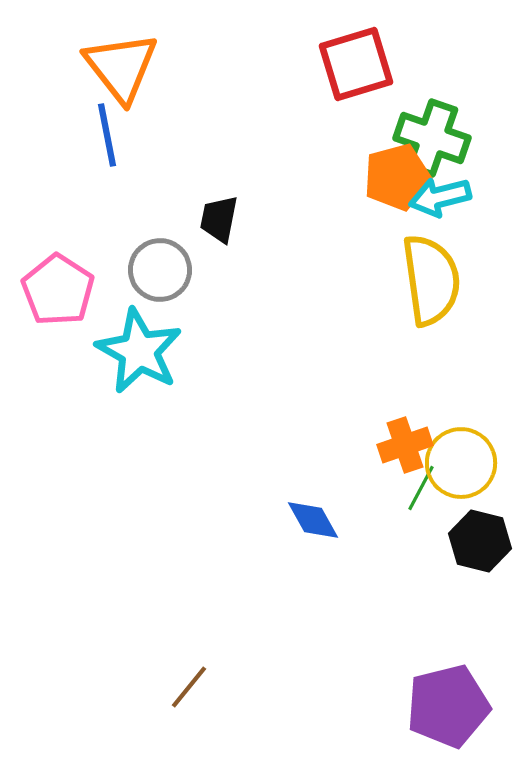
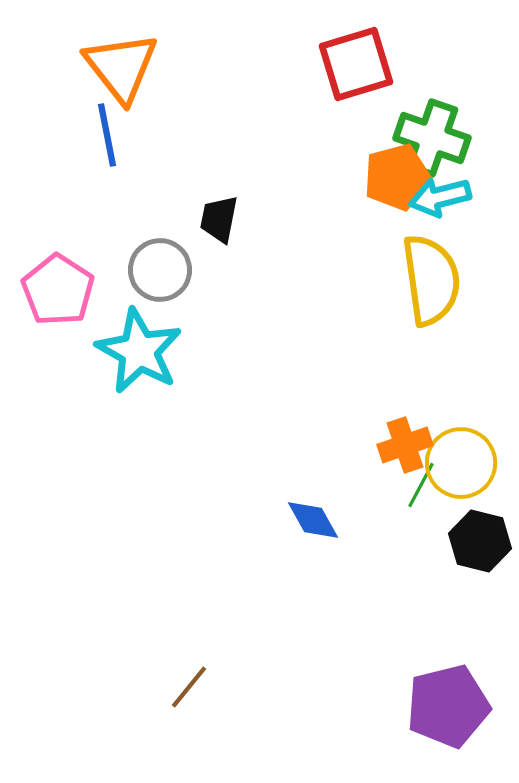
green line: moved 3 px up
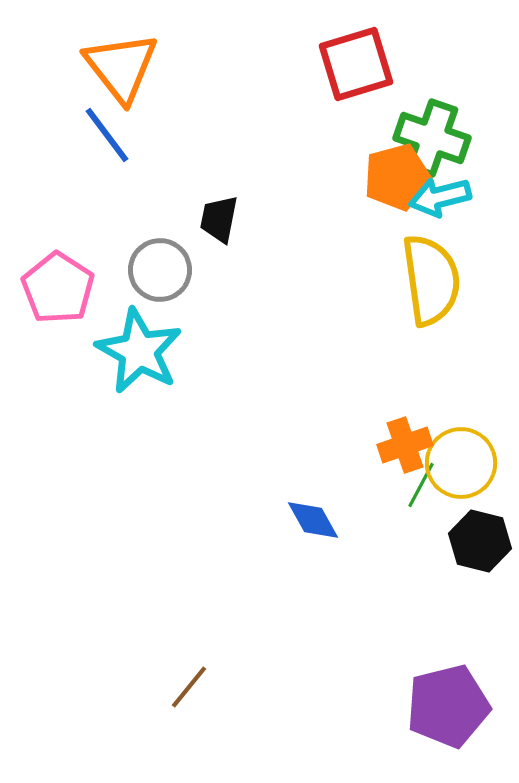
blue line: rotated 26 degrees counterclockwise
pink pentagon: moved 2 px up
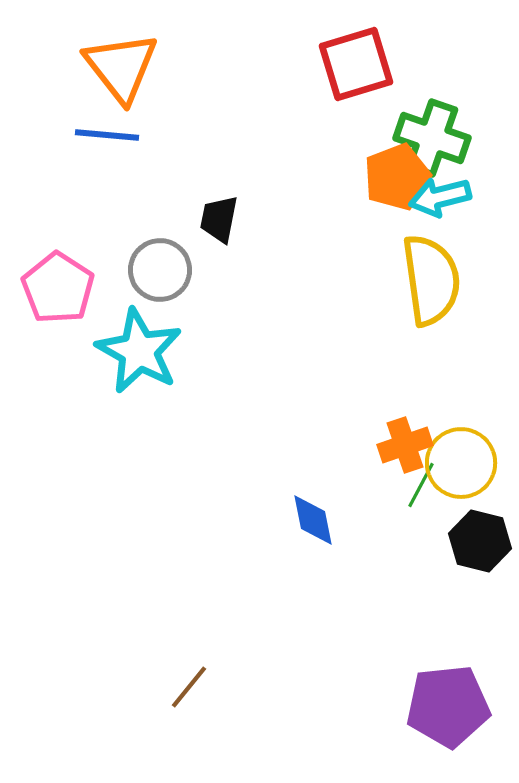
blue line: rotated 48 degrees counterclockwise
orange pentagon: rotated 6 degrees counterclockwise
blue diamond: rotated 18 degrees clockwise
purple pentagon: rotated 8 degrees clockwise
